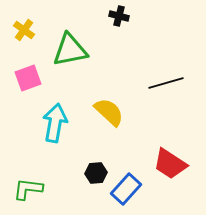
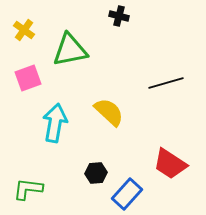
blue rectangle: moved 1 px right, 5 px down
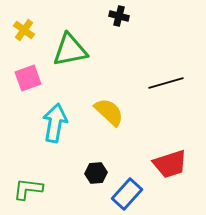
red trapezoid: rotated 51 degrees counterclockwise
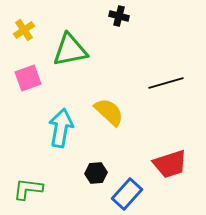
yellow cross: rotated 20 degrees clockwise
cyan arrow: moved 6 px right, 5 px down
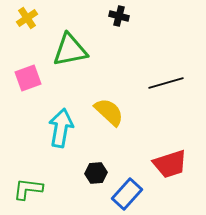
yellow cross: moved 3 px right, 12 px up
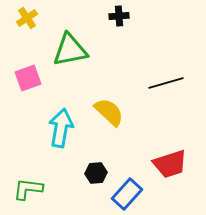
black cross: rotated 18 degrees counterclockwise
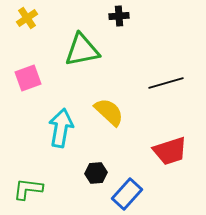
green triangle: moved 12 px right
red trapezoid: moved 13 px up
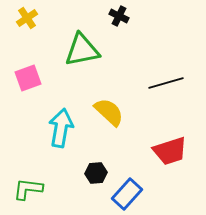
black cross: rotated 30 degrees clockwise
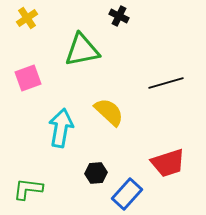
red trapezoid: moved 2 px left, 12 px down
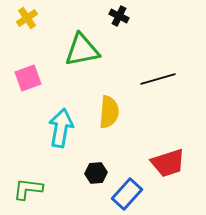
black line: moved 8 px left, 4 px up
yellow semicircle: rotated 52 degrees clockwise
